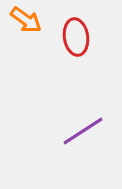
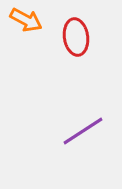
orange arrow: rotated 8 degrees counterclockwise
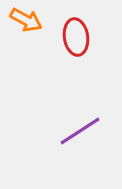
purple line: moved 3 px left
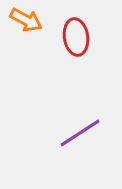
purple line: moved 2 px down
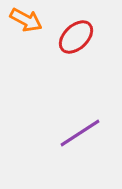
red ellipse: rotated 54 degrees clockwise
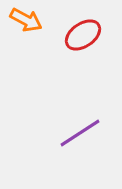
red ellipse: moved 7 px right, 2 px up; rotated 9 degrees clockwise
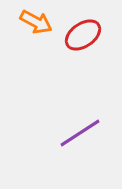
orange arrow: moved 10 px right, 2 px down
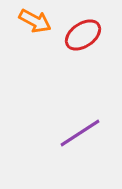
orange arrow: moved 1 px left, 1 px up
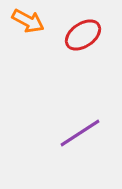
orange arrow: moved 7 px left
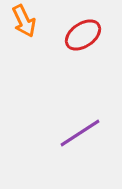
orange arrow: moved 4 px left; rotated 36 degrees clockwise
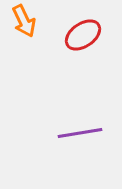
purple line: rotated 24 degrees clockwise
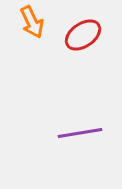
orange arrow: moved 8 px right, 1 px down
